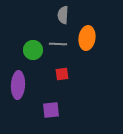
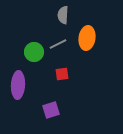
gray line: rotated 30 degrees counterclockwise
green circle: moved 1 px right, 2 px down
purple square: rotated 12 degrees counterclockwise
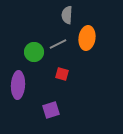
gray semicircle: moved 4 px right
red square: rotated 24 degrees clockwise
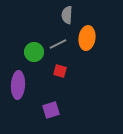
red square: moved 2 px left, 3 px up
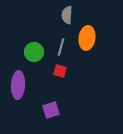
gray line: moved 3 px right, 3 px down; rotated 48 degrees counterclockwise
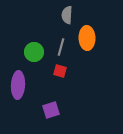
orange ellipse: rotated 10 degrees counterclockwise
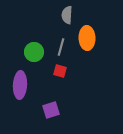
purple ellipse: moved 2 px right
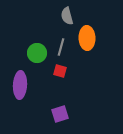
gray semicircle: moved 1 px down; rotated 18 degrees counterclockwise
green circle: moved 3 px right, 1 px down
purple square: moved 9 px right, 4 px down
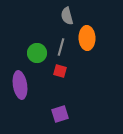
purple ellipse: rotated 12 degrees counterclockwise
